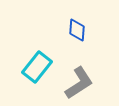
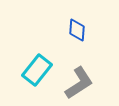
cyan rectangle: moved 3 px down
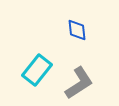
blue diamond: rotated 10 degrees counterclockwise
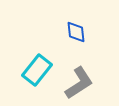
blue diamond: moved 1 px left, 2 px down
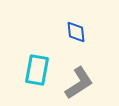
cyan rectangle: rotated 28 degrees counterclockwise
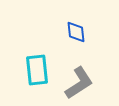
cyan rectangle: rotated 16 degrees counterclockwise
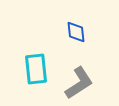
cyan rectangle: moved 1 px left, 1 px up
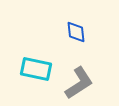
cyan rectangle: rotated 72 degrees counterclockwise
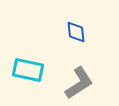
cyan rectangle: moved 8 px left, 1 px down
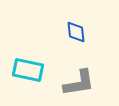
gray L-shape: rotated 24 degrees clockwise
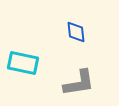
cyan rectangle: moved 5 px left, 7 px up
